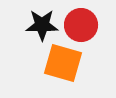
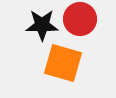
red circle: moved 1 px left, 6 px up
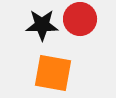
orange square: moved 10 px left, 10 px down; rotated 6 degrees counterclockwise
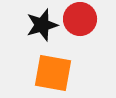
black star: rotated 16 degrees counterclockwise
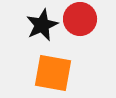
black star: rotated 8 degrees counterclockwise
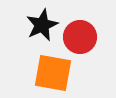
red circle: moved 18 px down
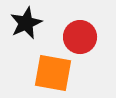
black star: moved 16 px left, 2 px up
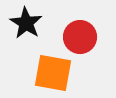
black star: rotated 16 degrees counterclockwise
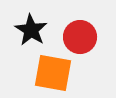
black star: moved 5 px right, 7 px down
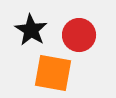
red circle: moved 1 px left, 2 px up
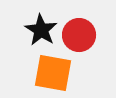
black star: moved 10 px right
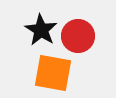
red circle: moved 1 px left, 1 px down
